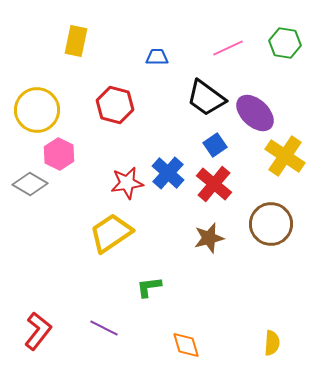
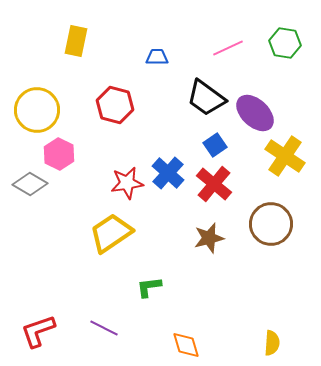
red L-shape: rotated 147 degrees counterclockwise
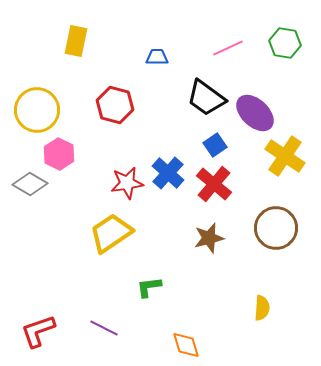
brown circle: moved 5 px right, 4 px down
yellow semicircle: moved 10 px left, 35 px up
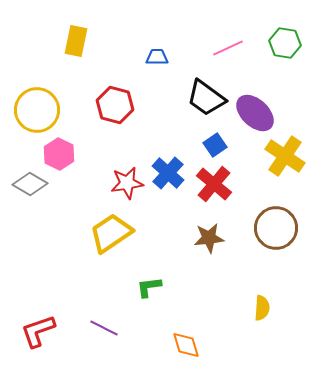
brown star: rotated 8 degrees clockwise
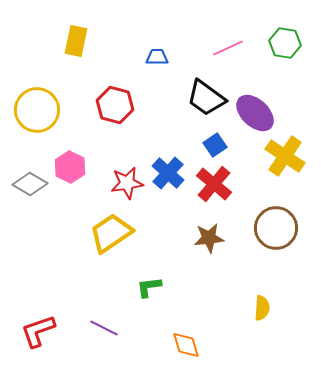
pink hexagon: moved 11 px right, 13 px down
